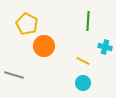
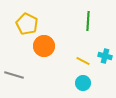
cyan cross: moved 9 px down
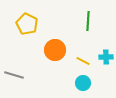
orange circle: moved 11 px right, 4 px down
cyan cross: moved 1 px right, 1 px down; rotated 16 degrees counterclockwise
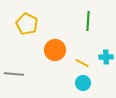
yellow line: moved 1 px left, 2 px down
gray line: moved 1 px up; rotated 12 degrees counterclockwise
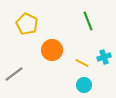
green line: rotated 24 degrees counterclockwise
orange circle: moved 3 px left
cyan cross: moved 2 px left; rotated 16 degrees counterclockwise
gray line: rotated 42 degrees counterclockwise
cyan circle: moved 1 px right, 2 px down
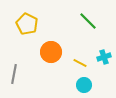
green line: rotated 24 degrees counterclockwise
orange circle: moved 1 px left, 2 px down
yellow line: moved 2 px left
gray line: rotated 42 degrees counterclockwise
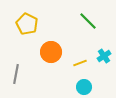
cyan cross: moved 1 px up; rotated 16 degrees counterclockwise
yellow line: rotated 48 degrees counterclockwise
gray line: moved 2 px right
cyan circle: moved 2 px down
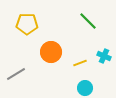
yellow pentagon: rotated 25 degrees counterclockwise
cyan cross: rotated 32 degrees counterclockwise
gray line: rotated 48 degrees clockwise
cyan circle: moved 1 px right, 1 px down
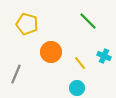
yellow pentagon: rotated 15 degrees clockwise
yellow line: rotated 72 degrees clockwise
gray line: rotated 36 degrees counterclockwise
cyan circle: moved 8 px left
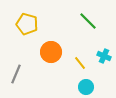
cyan circle: moved 9 px right, 1 px up
